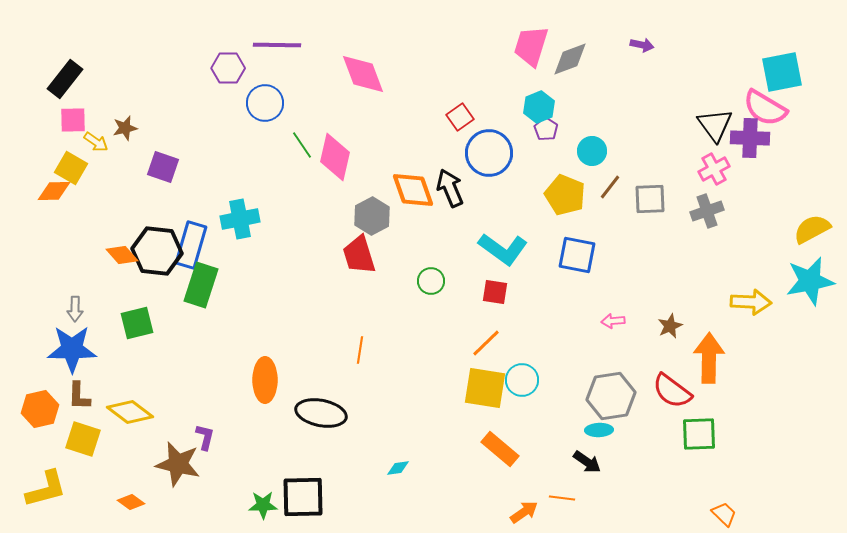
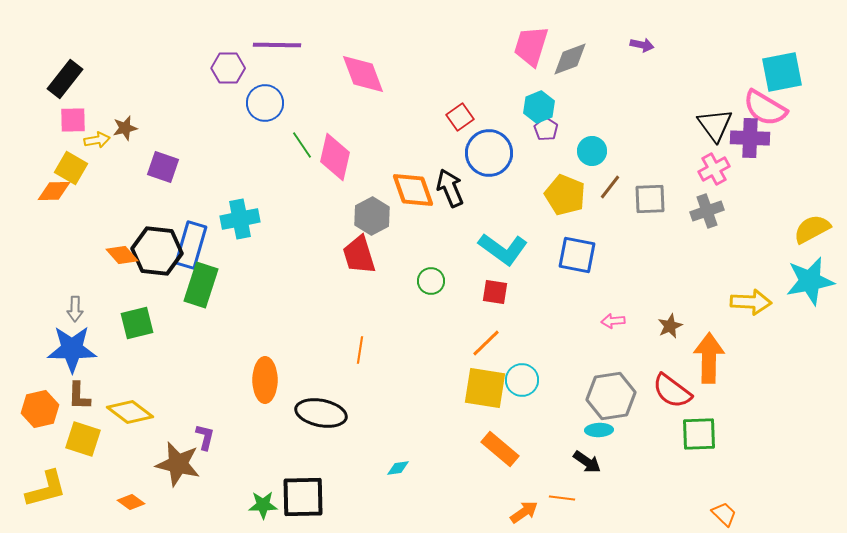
yellow arrow at (96, 142): moved 1 px right, 2 px up; rotated 45 degrees counterclockwise
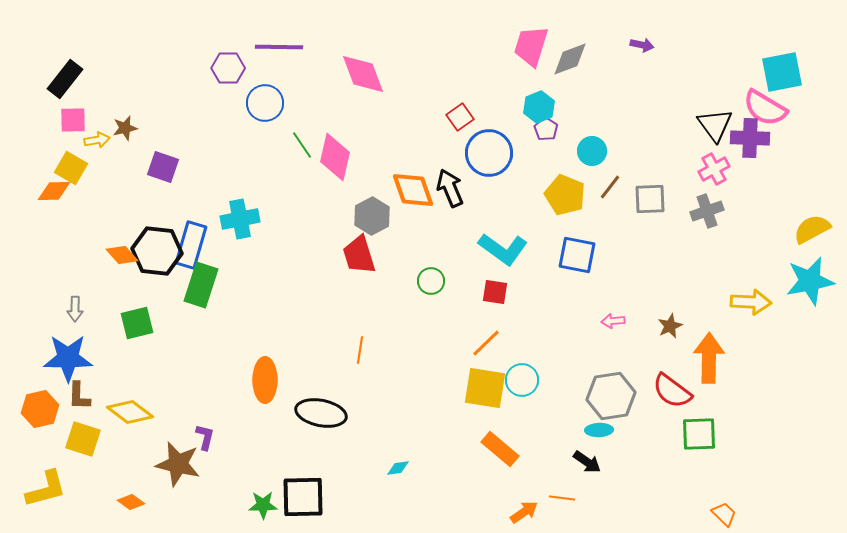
purple line at (277, 45): moved 2 px right, 2 px down
blue star at (72, 349): moved 4 px left, 9 px down
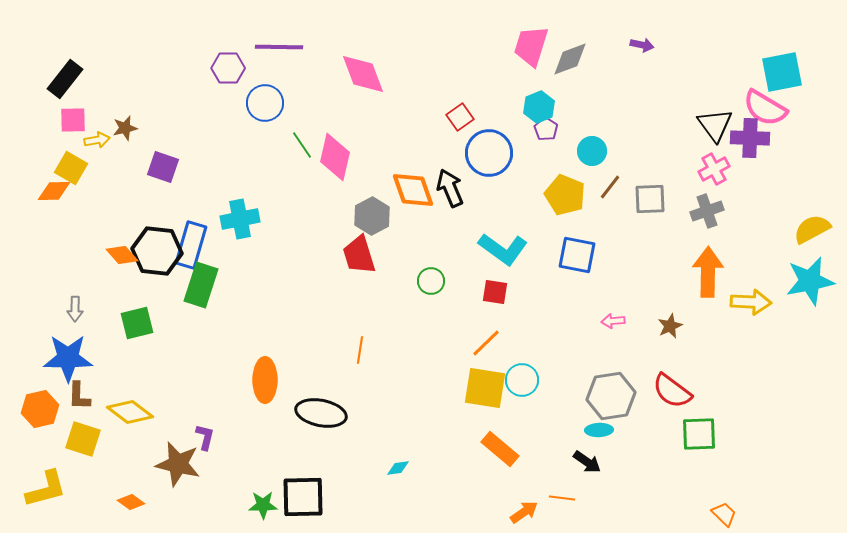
orange arrow at (709, 358): moved 1 px left, 86 px up
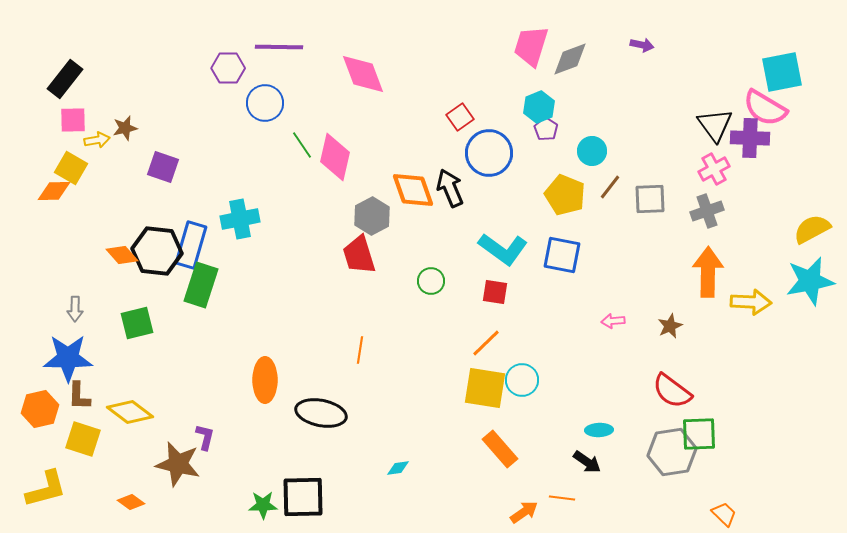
blue square at (577, 255): moved 15 px left
gray hexagon at (611, 396): moved 61 px right, 56 px down
orange rectangle at (500, 449): rotated 9 degrees clockwise
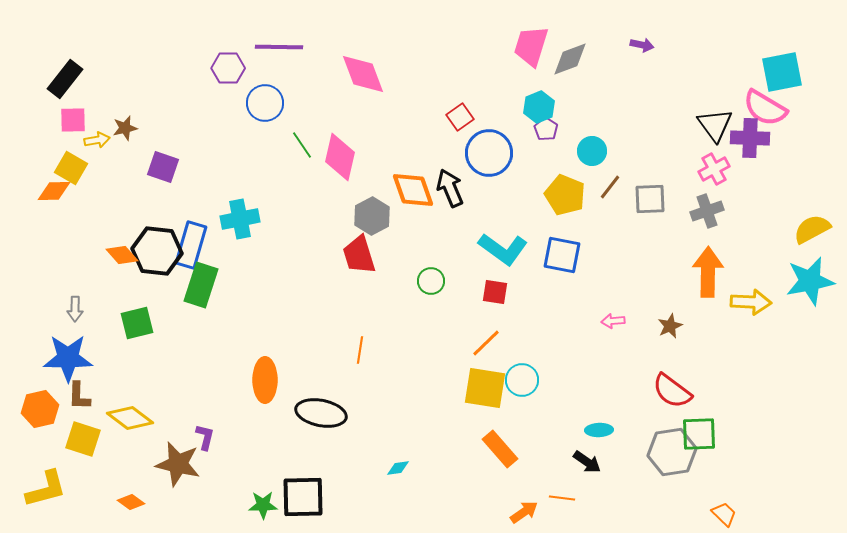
pink diamond at (335, 157): moved 5 px right
yellow diamond at (130, 412): moved 6 px down
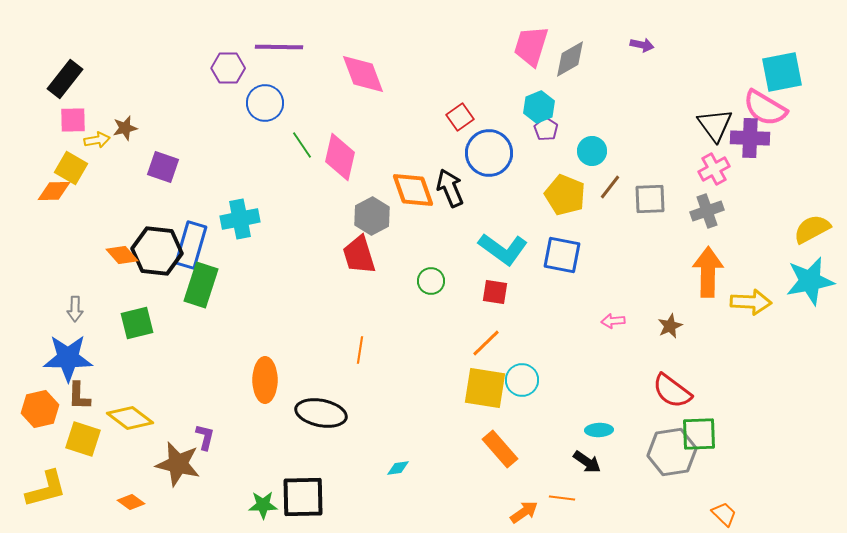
gray diamond at (570, 59): rotated 9 degrees counterclockwise
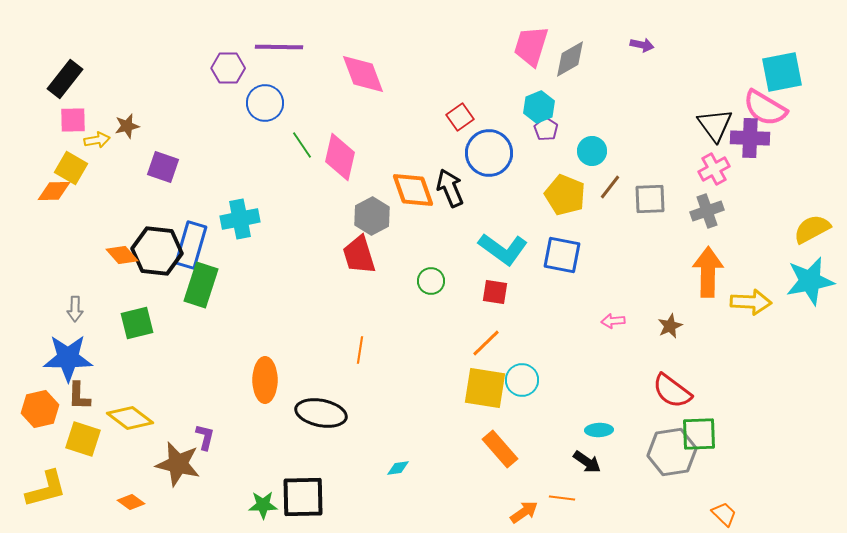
brown star at (125, 128): moved 2 px right, 2 px up
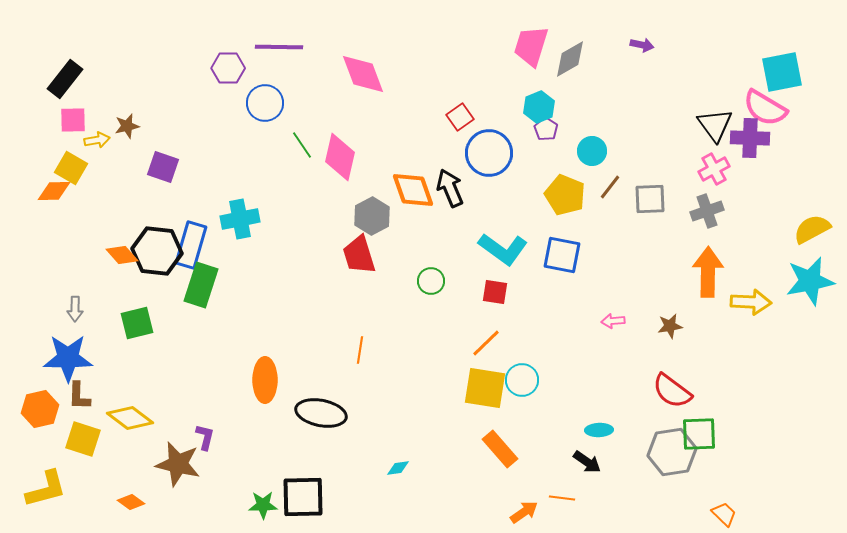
brown star at (670, 326): rotated 15 degrees clockwise
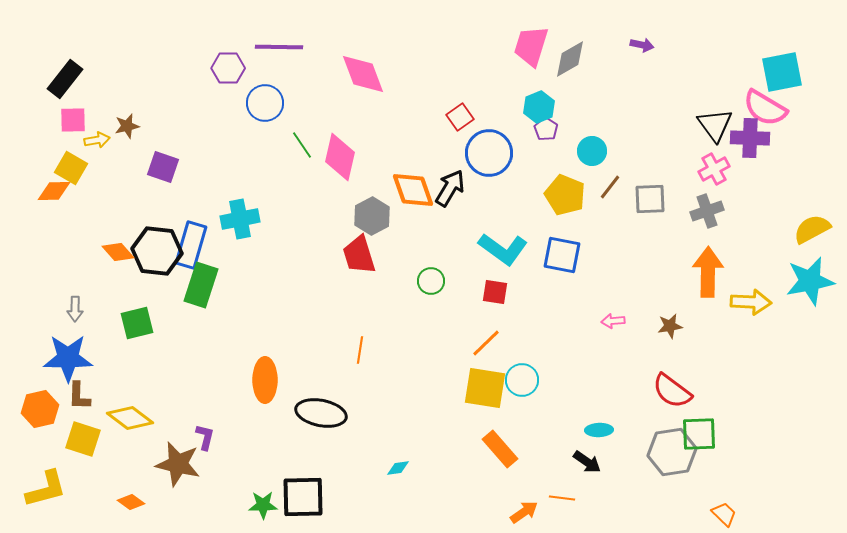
black arrow at (450, 188): rotated 54 degrees clockwise
orange diamond at (122, 255): moved 4 px left, 3 px up
